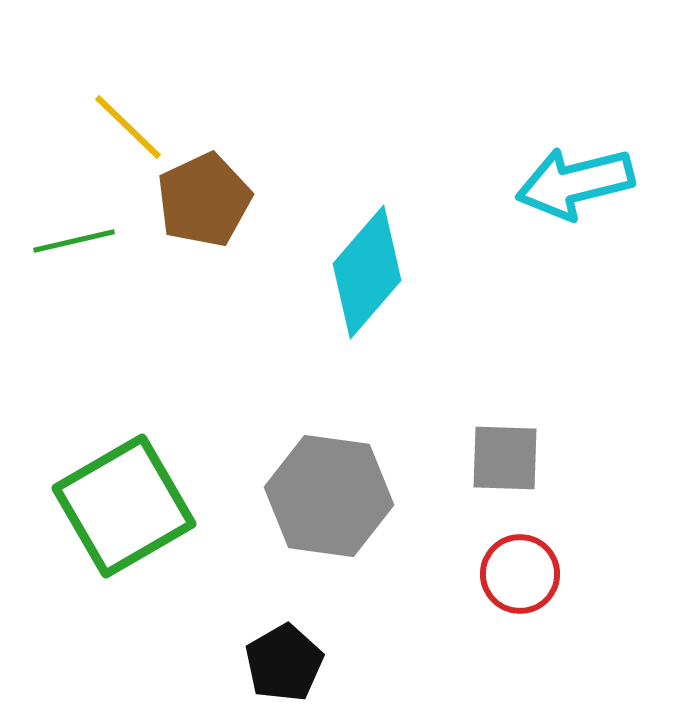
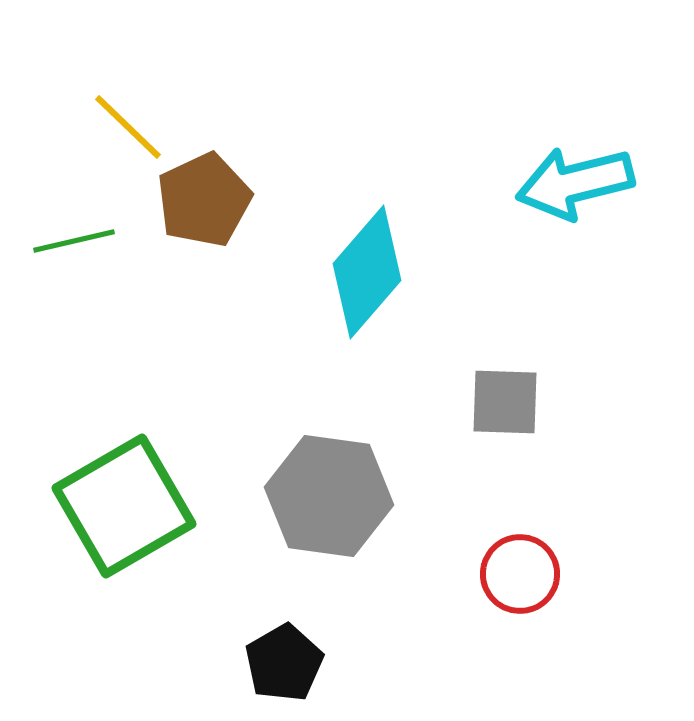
gray square: moved 56 px up
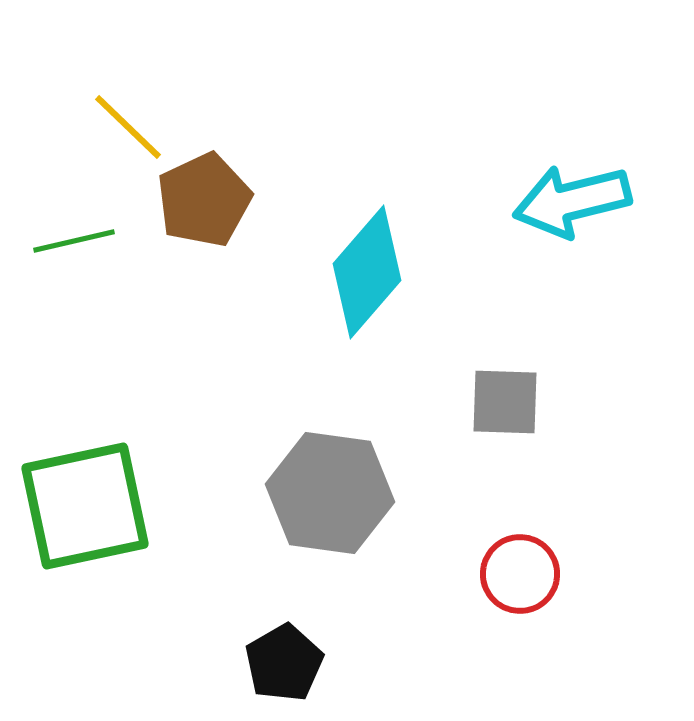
cyan arrow: moved 3 px left, 18 px down
gray hexagon: moved 1 px right, 3 px up
green square: moved 39 px left; rotated 18 degrees clockwise
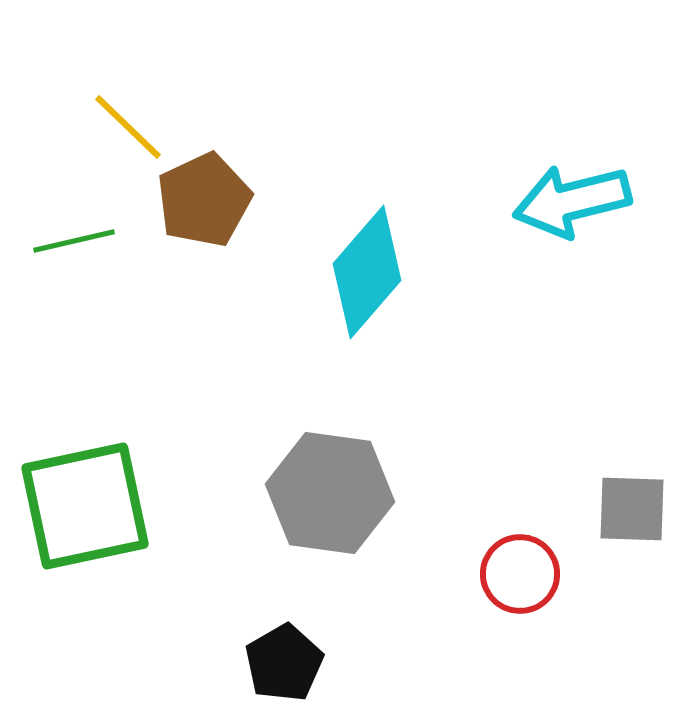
gray square: moved 127 px right, 107 px down
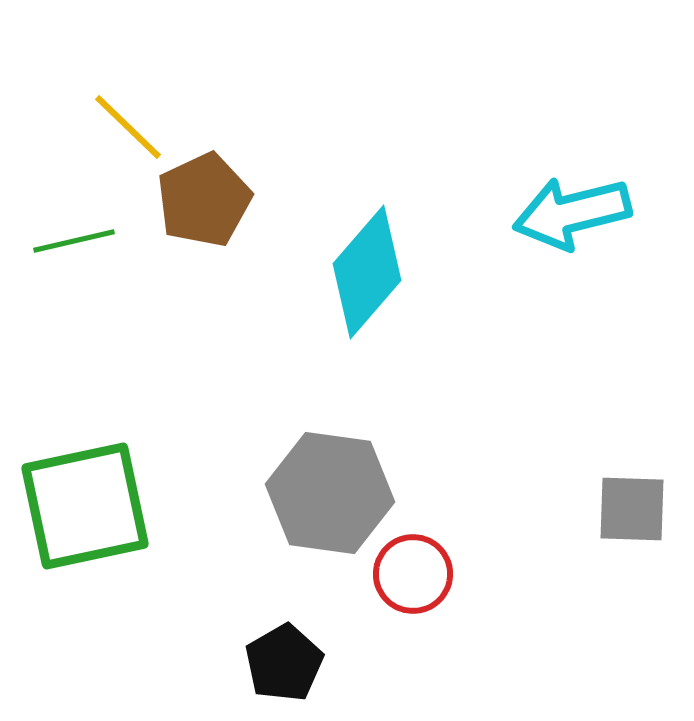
cyan arrow: moved 12 px down
red circle: moved 107 px left
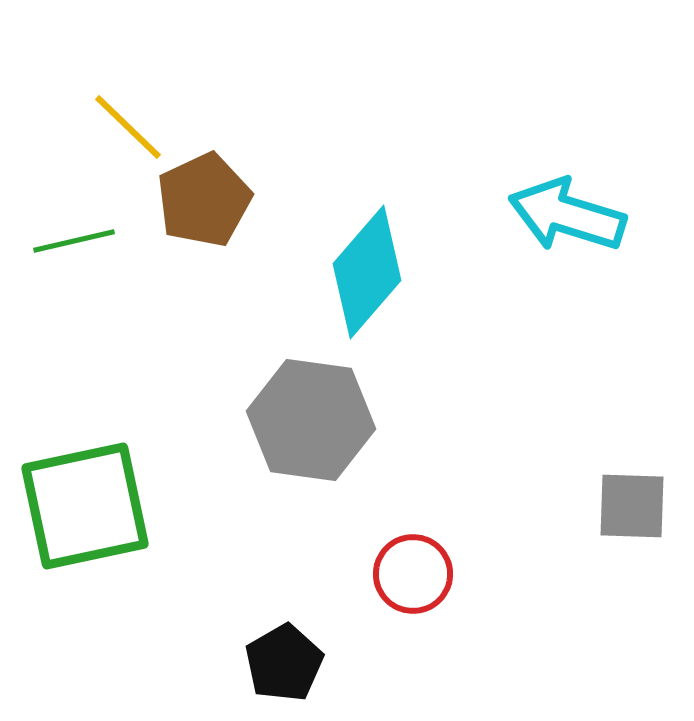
cyan arrow: moved 5 px left, 2 px down; rotated 31 degrees clockwise
gray hexagon: moved 19 px left, 73 px up
gray square: moved 3 px up
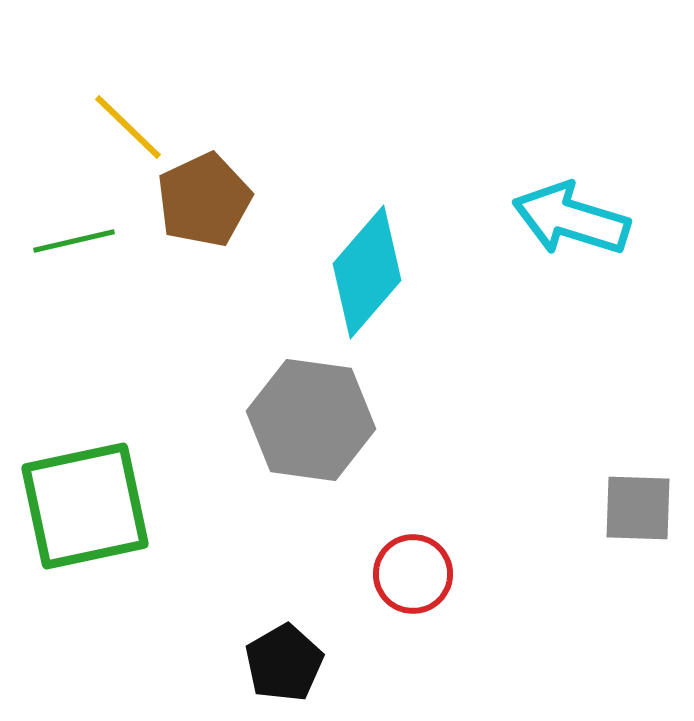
cyan arrow: moved 4 px right, 4 px down
gray square: moved 6 px right, 2 px down
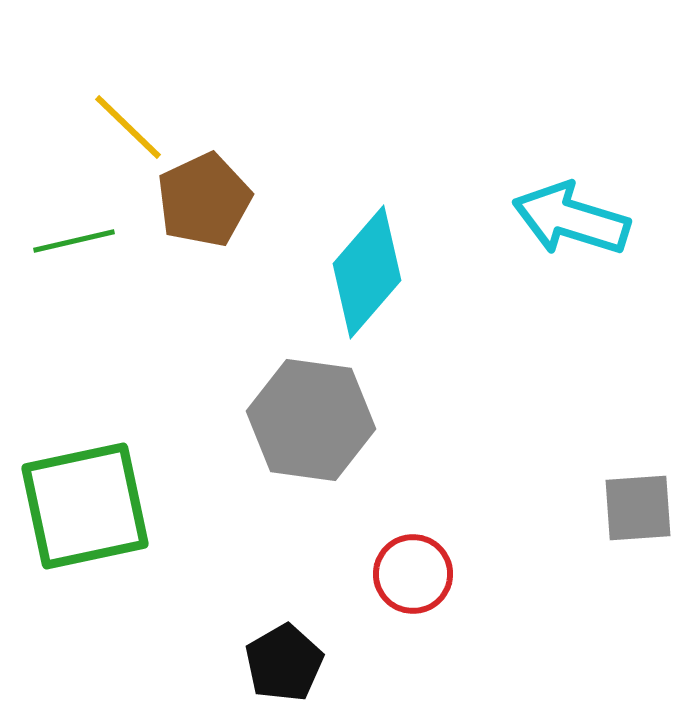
gray square: rotated 6 degrees counterclockwise
